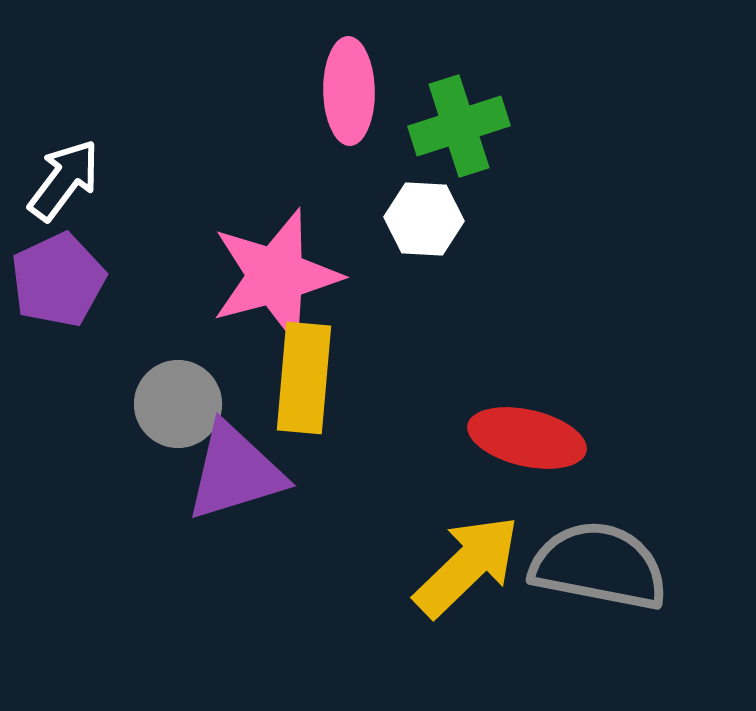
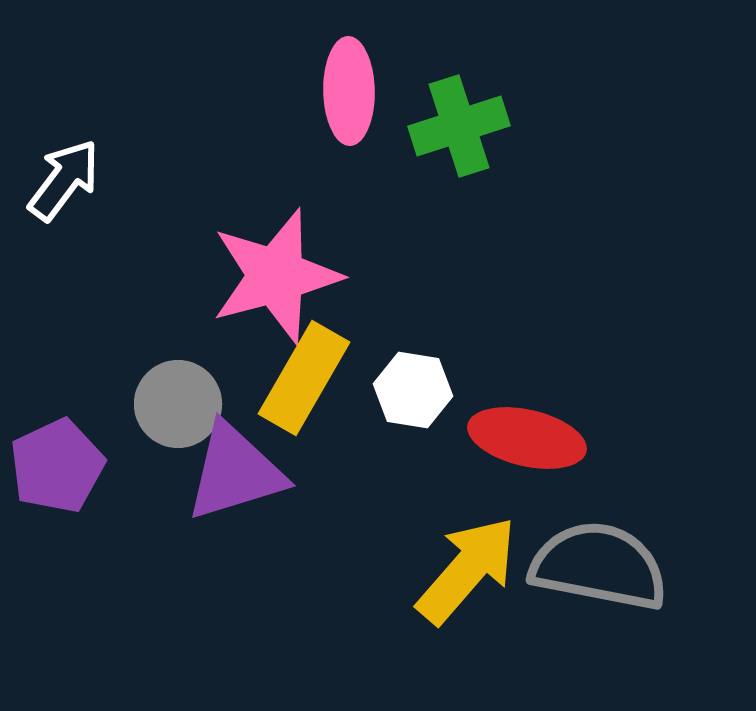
white hexagon: moved 11 px left, 171 px down; rotated 6 degrees clockwise
purple pentagon: moved 1 px left, 186 px down
yellow rectangle: rotated 25 degrees clockwise
yellow arrow: moved 4 px down; rotated 5 degrees counterclockwise
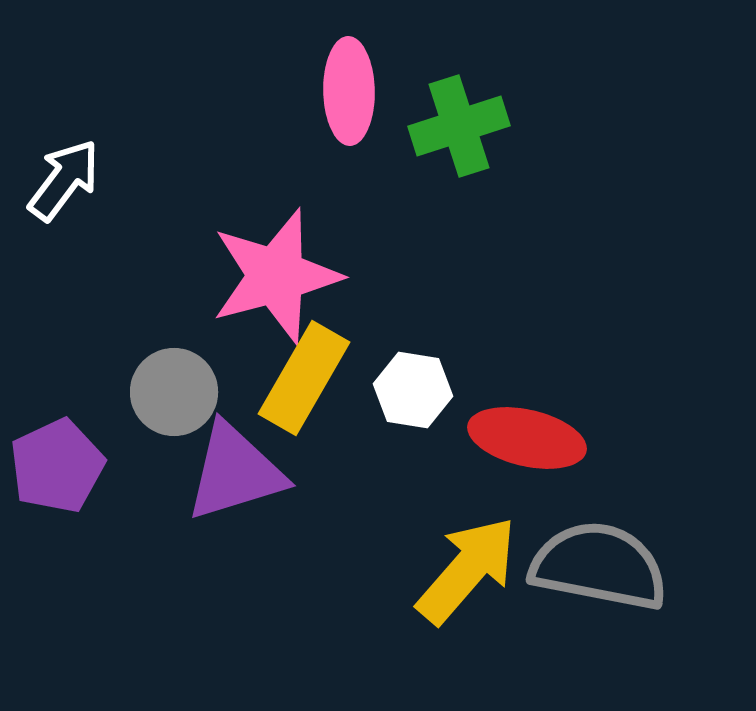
gray circle: moved 4 px left, 12 px up
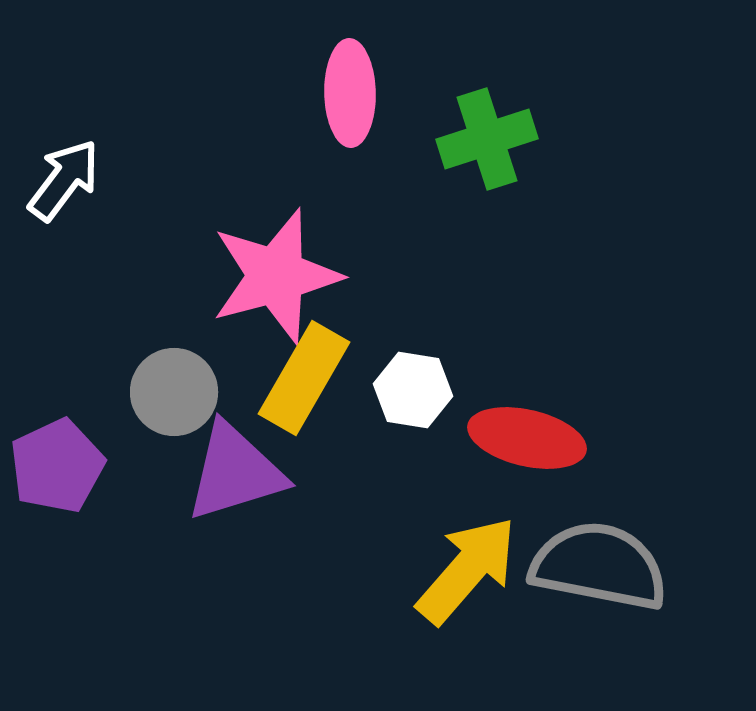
pink ellipse: moved 1 px right, 2 px down
green cross: moved 28 px right, 13 px down
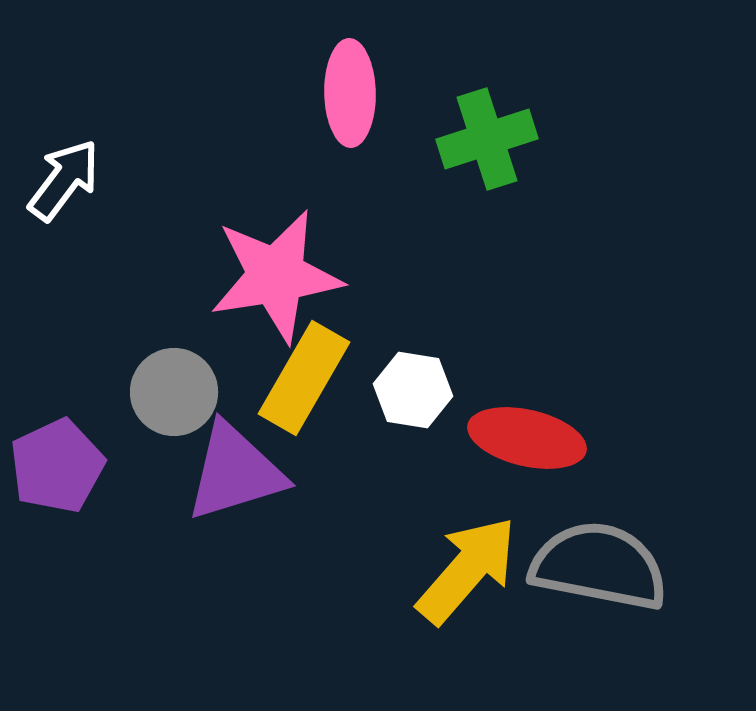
pink star: rotated 6 degrees clockwise
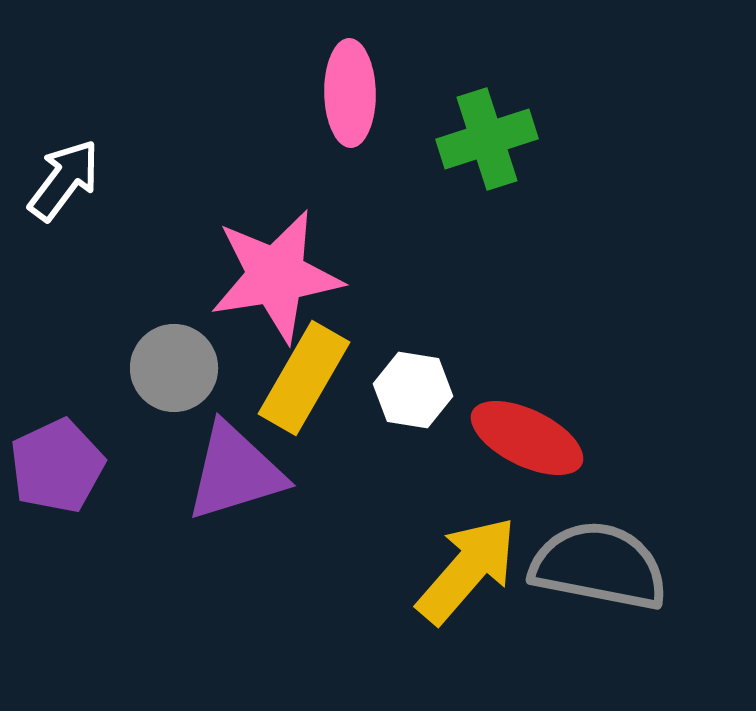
gray circle: moved 24 px up
red ellipse: rotated 13 degrees clockwise
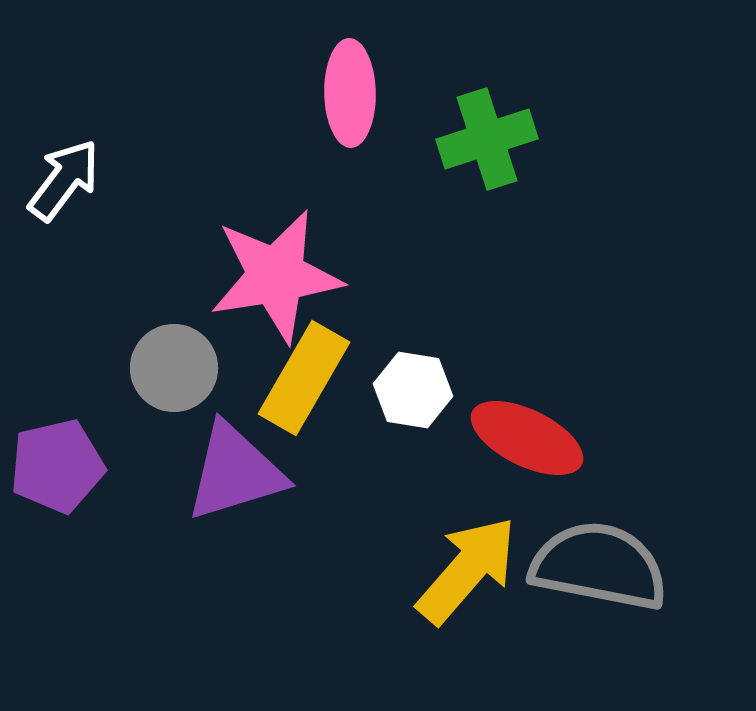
purple pentagon: rotated 12 degrees clockwise
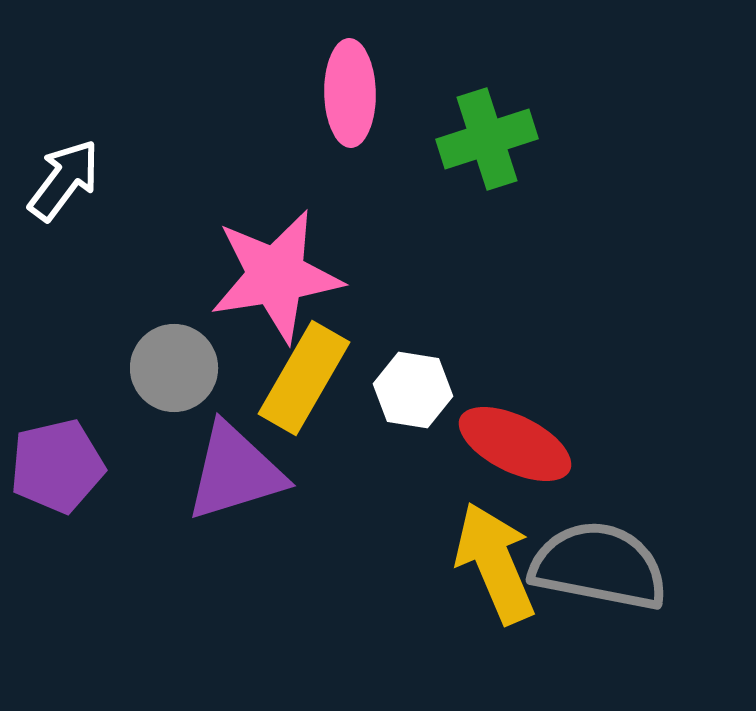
red ellipse: moved 12 px left, 6 px down
yellow arrow: moved 28 px right, 7 px up; rotated 64 degrees counterclockwise
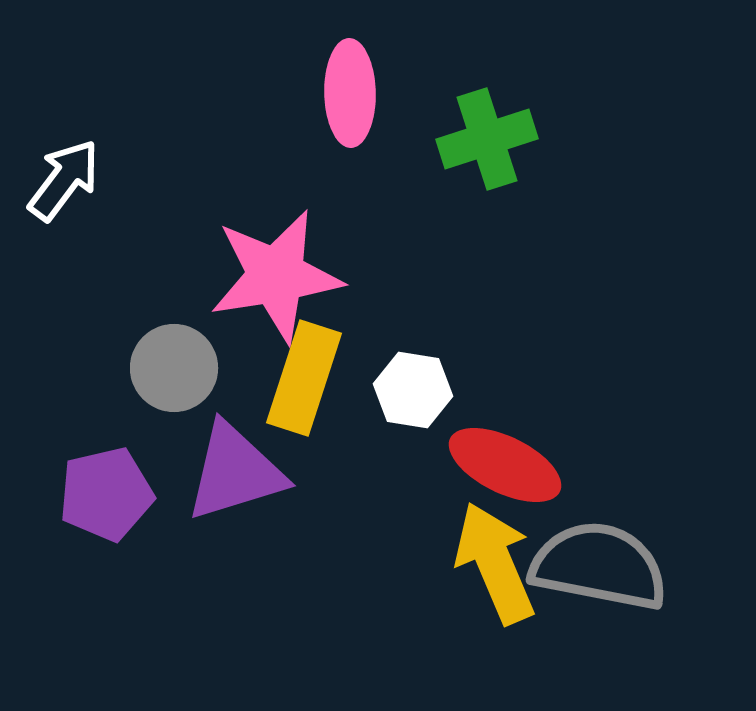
yellow rectangle: rotated 12 degrees counterclockwise
red ellipse: moved 10 px left, 21 px down
purple pentagon: moved 49 px right, 28 px down
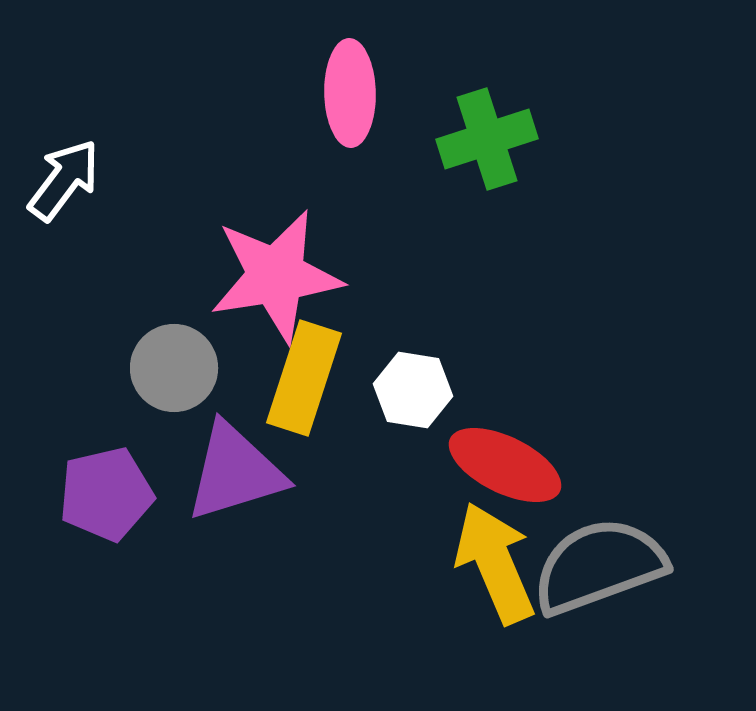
gray semicircle: rotated 31 degrees counterclockwise
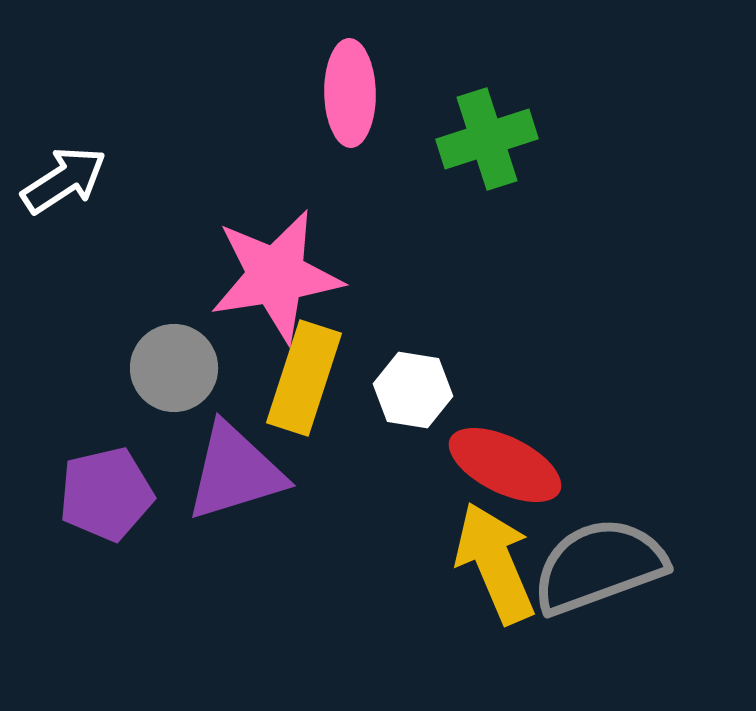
white arrow: rotated 20 degrees clockwise
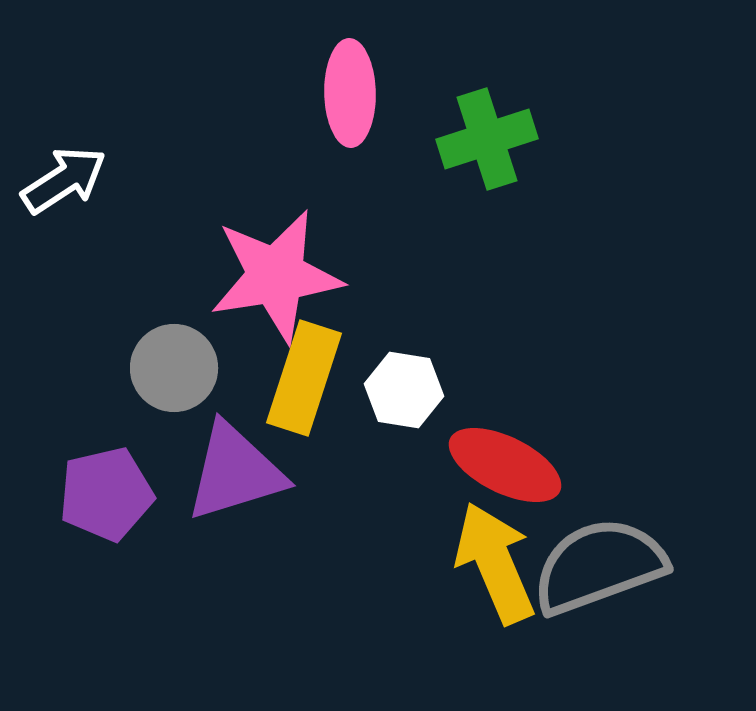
white hexagon: moved 9 px left
